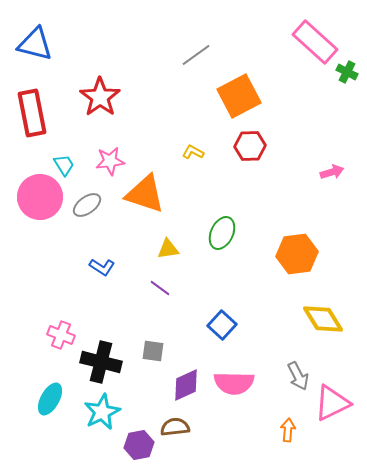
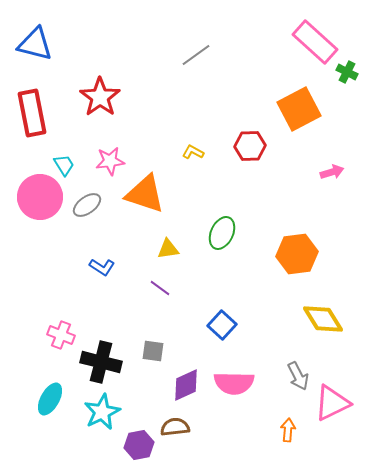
orange square: moved 60 px right, 13 px down
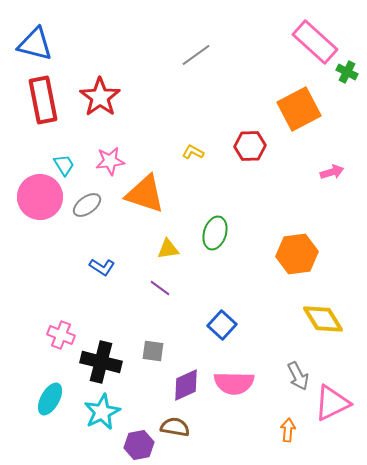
red rectangle: moved 11 px right, 13 px up
green ellipse: moved 7 px left; rotated 8 degrees counterclockwise
brown semicircle: rotated 16 degrees clockwise
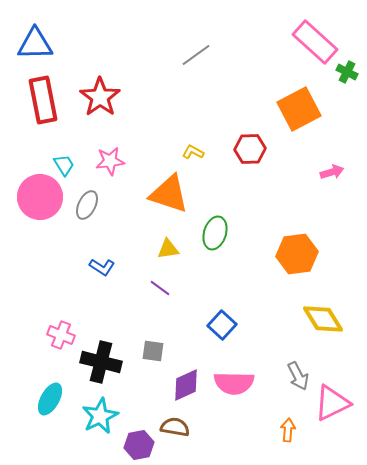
blue triangle: rotated 15 degrees counterclockwise
red hexagon: moved 3 px down
orange triangle: moved 24 px right
gray ellipse: rotated 28 degrees counterclockwise
cyan star: moved 2 px left, 4 px down
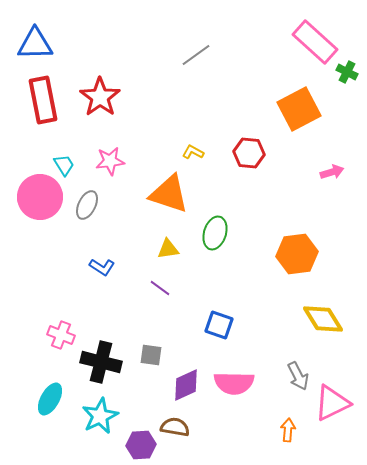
red hexagon: moved 1 px left, 4 px down; rotated 8 degrees clockwise
blue square: moved 3 px left; rotated 24 degrees counterclockwise
gray square: moved 2 px left, 4 px down
purple hexagon: moved 2 px right; rotated 8 degrees clockwise
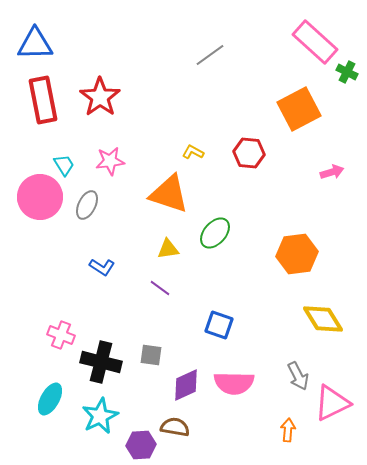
gray line: moved 14 px right
green ellipse: rotated 24 degrees clockwise
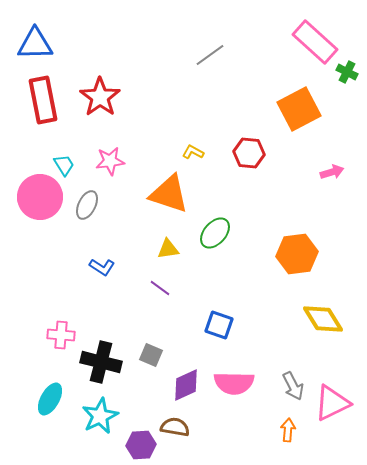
pink cross: rotated 16 degrees counterclockwise
gray square: rotated 15 degrees clockwise
gray arrow: moved 5 px left, 10 px down
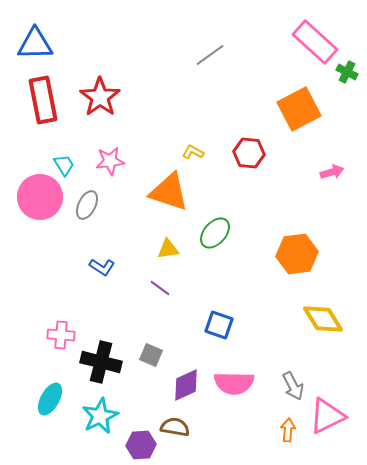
orange triangle: moved 2 px up
pink triangle: moved 5 px left, 13 px down
